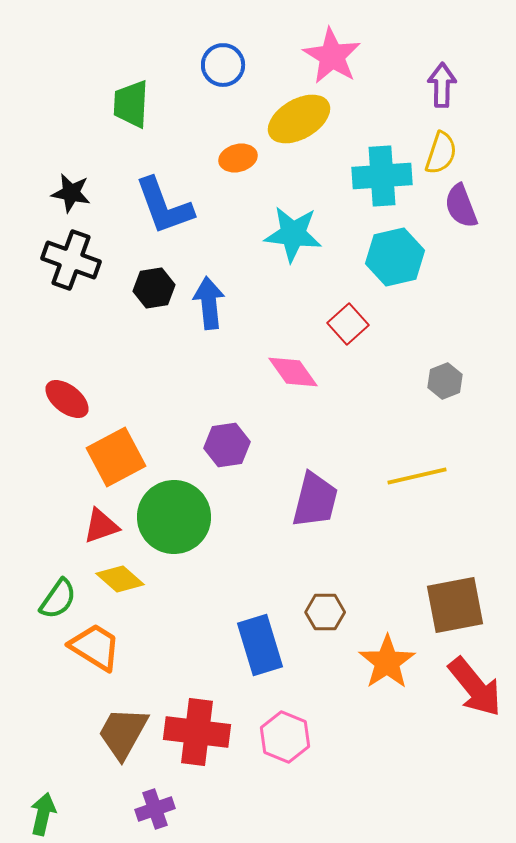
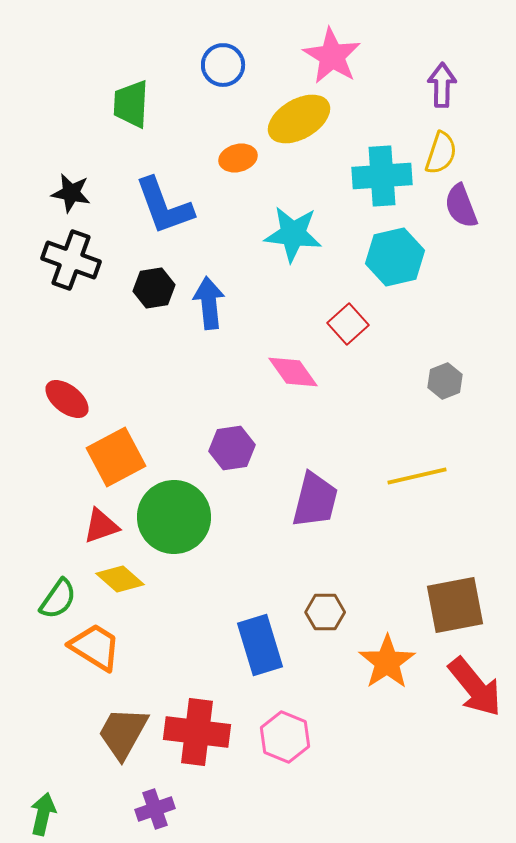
purple hexagon: moved 5 px right, 3 px down
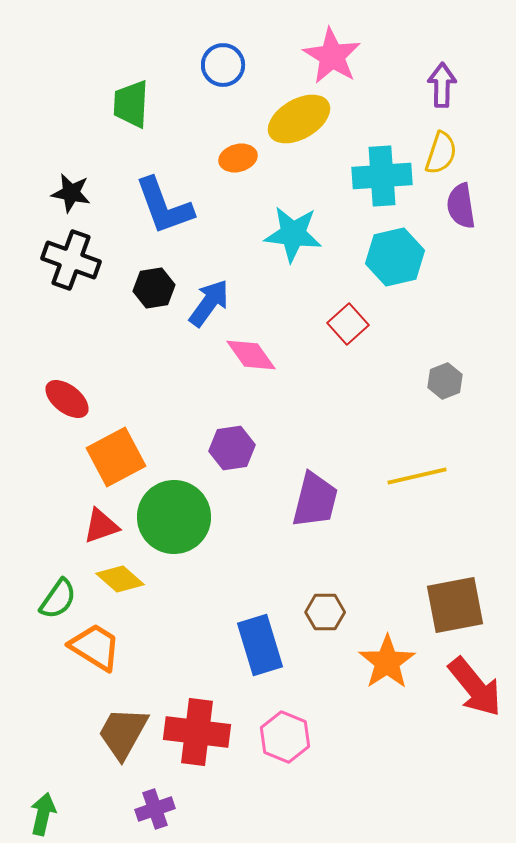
purple semicircle: rotated 12 degrees clockwise
blue arrow: rotated 42 degrees clockwise
pink diamond: moved 42 px left, 17 px up
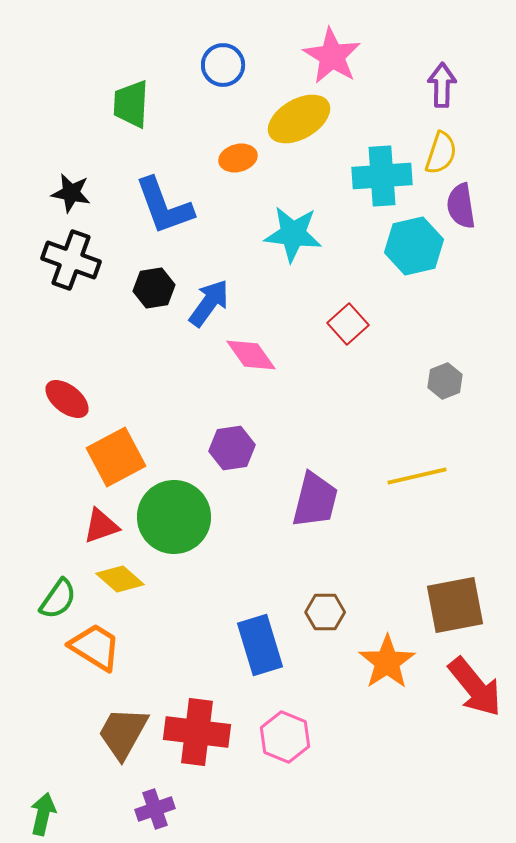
cyan hexagon: moved 19 px right, 11 px up
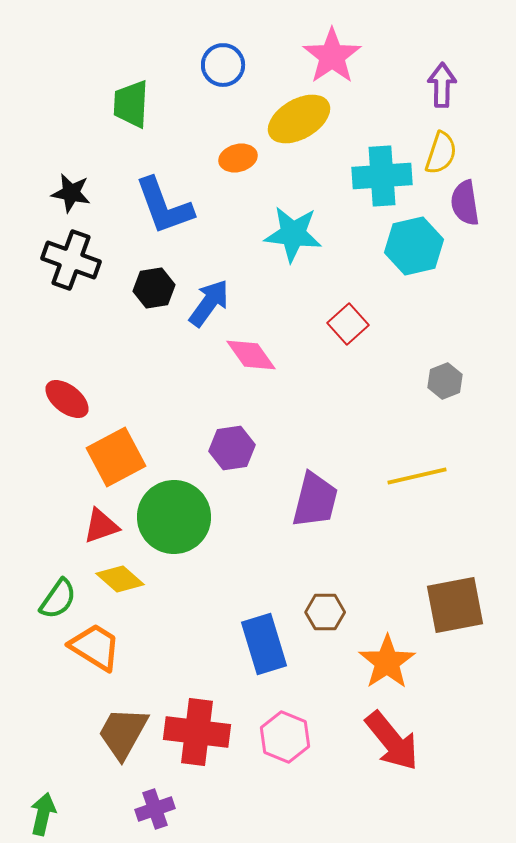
pink star: rotated 6 degrees clockwise
purple semicircle: moved 4 px right, 3 px up
blue rectangle: moved 4 px right, 1 px up
red arrow: moved 83 px left, 54 px down
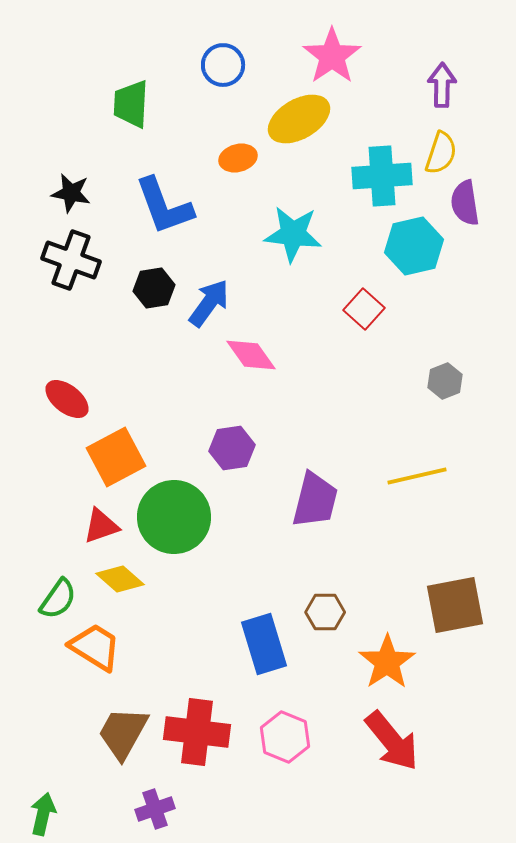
red square: moved 16 px right, 15 px up; rotated 6 degrees counterclockwise
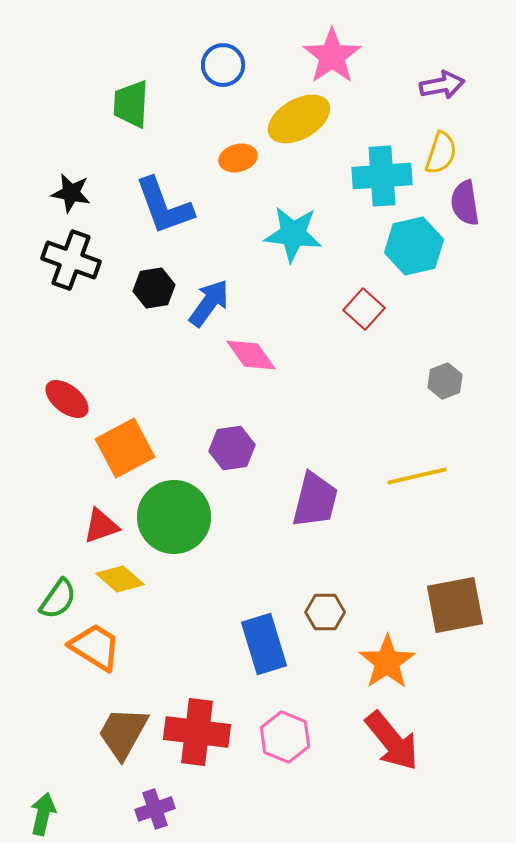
purple arrow: rotated 78 degrees clockwise
orange square: moved 9 px right, 9 px up
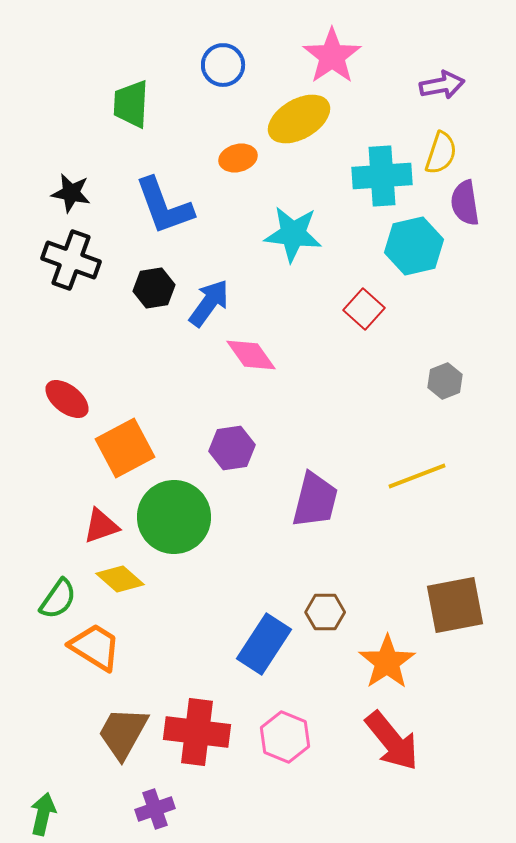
yellow line: rotated 8 degrees counterclockwise
blue rectangle: rotated 50 degrees clockwise
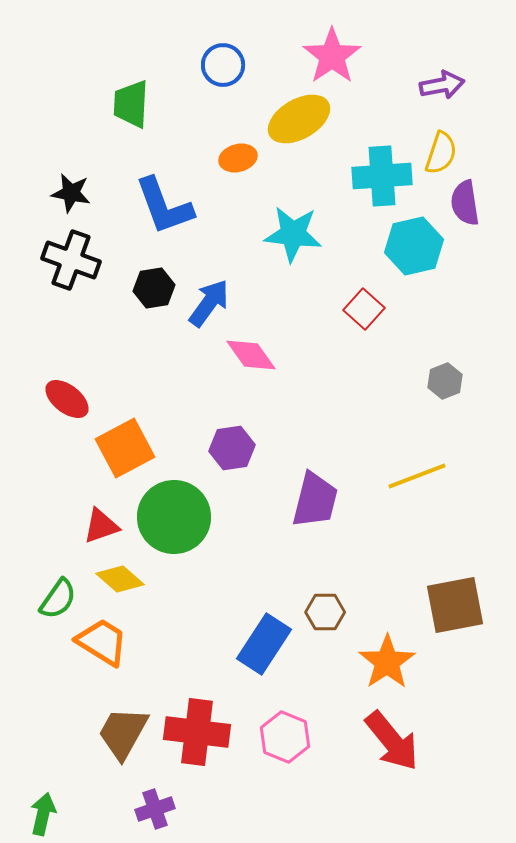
orange trapezoid: moved 7 px right, 5 px up
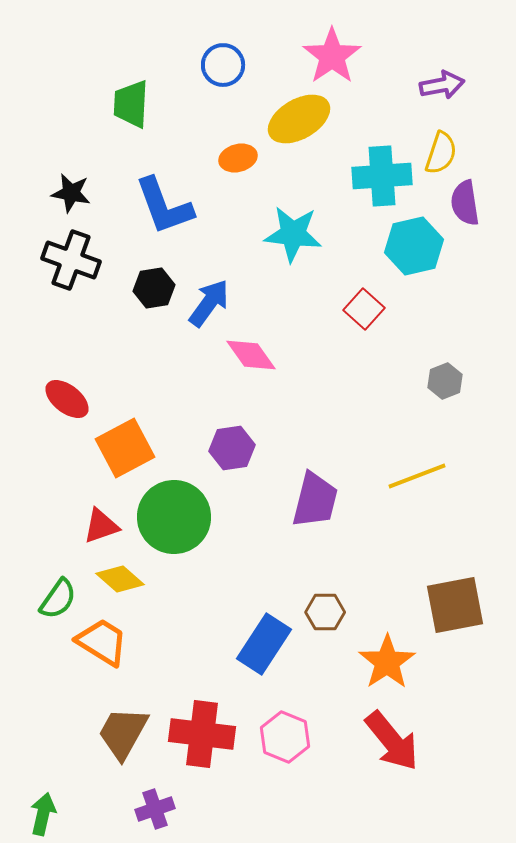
red cross: moved 5 px right, 2 px down
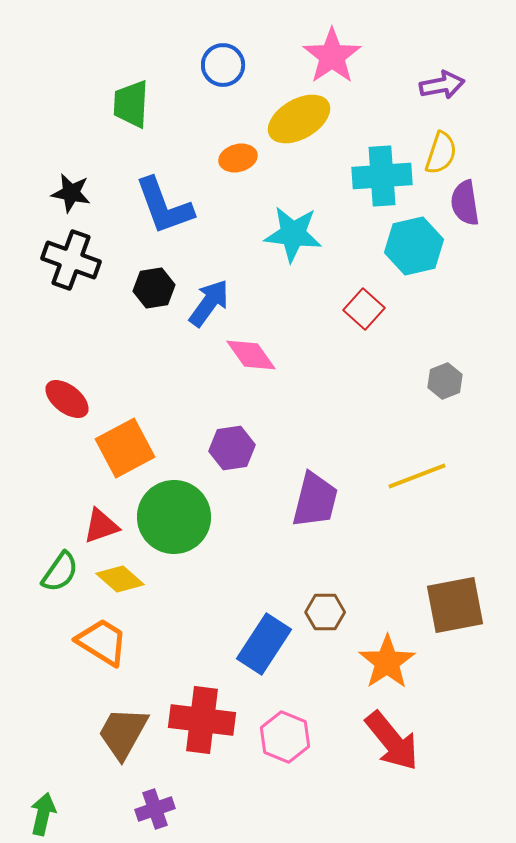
green semicircle: moved 2 px right, 27 px up
red cross: moved 14 px up
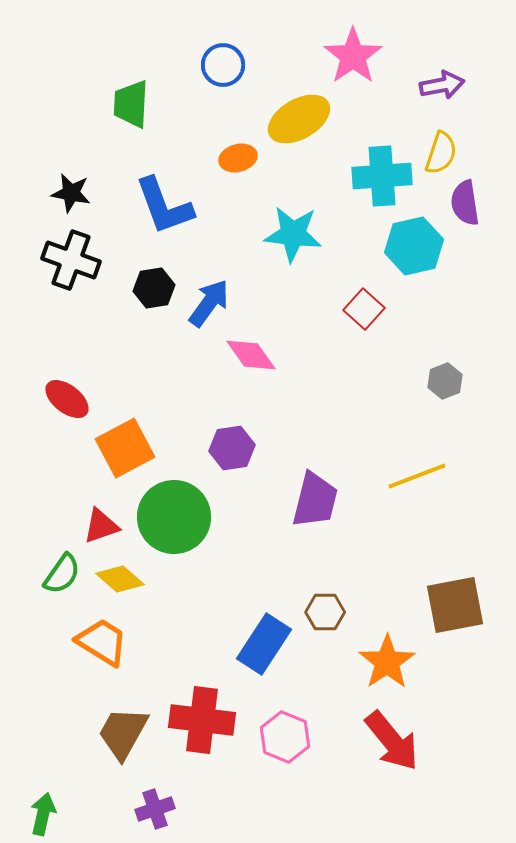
pink star: moved 21 px right
green semicircle: moved 2 px right, 2 px down
